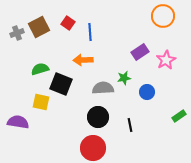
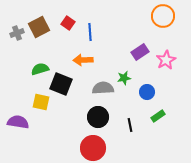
green rectangle: moved 21 px left
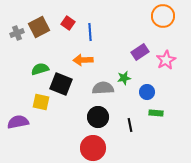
green rectangle: moved 2 px left, 3 px up; rotated 40 degrees clockwise
purple semicircle: rotated 20 degrees counterclockwise
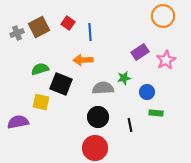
red circle: moved 2 px right
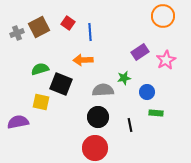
gray semicircle: moved 2 px down
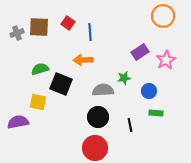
brown square: rotated 30 degrees clockwise
blue circle: moved 2 px right, 1 px up
yellow square: moved 3 px left
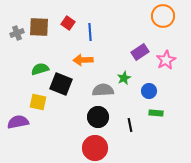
green star: rotated 16 degrees counterclockwise
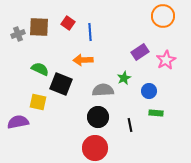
gray cross: moved 1 px right, 1 px down
green semicircle: rotated 42 degrees clockwise
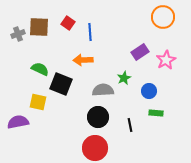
orange circle: moved 1 px down
